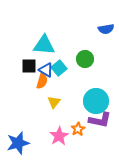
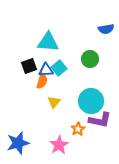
cyan triangle: moved 4 px right, 3 px up
green circle: moved 5 px right
black square: rotated 21 degrees counterclockwise
blue triangle: rotated 35 degrees counterclockwise
cyan circle: moved 5 px left
pink star: moved 9 px down
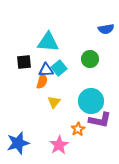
black square: moved 5 px left, 4 px up; rotated 14 degrees clockwise
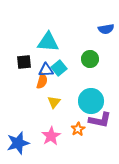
pink star: moved 8 px left, 9 px up
